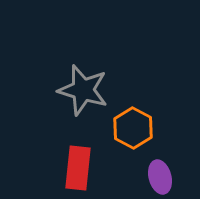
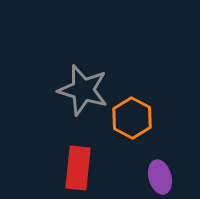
orange hexagon: moved 1 px left, 10 px up
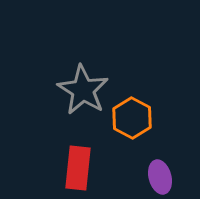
gray star: rotated 15 degrees clockwise
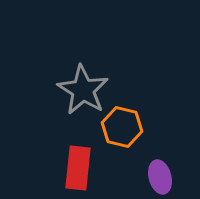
orange hexagon: moved 10 px left, 9 px down; rotated 15 degrees counterclockwise
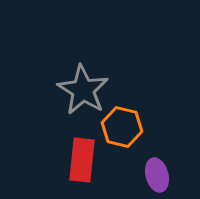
red rectangle: moved 4 px right, 8 px up
purple ellipse: moved 3 px left, 2 px up
